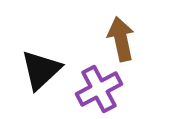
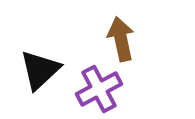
black triangle: moved 1 px left
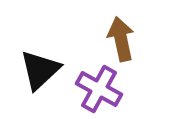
purple cross: rotated 33 degrees counterclockwise
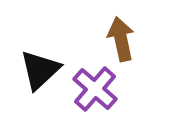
purple cross: moved 4 px left; rotated 12 degrees clockwise
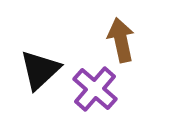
brown arrow: moved 1 px down
